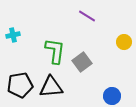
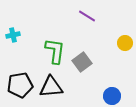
yellow circle: moved 1 px right, 1 px down
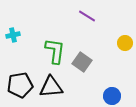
gray square: rotated 18 degrees counterclockwise
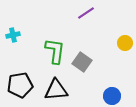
purple line: moved 1 px left, 3 px up; rotated 66 degrees counterclockwise
black triangle: moved 5 px right, 3 px down
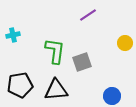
purple line: moved 2 px right, 2 px down
gray square: rotated 36 degrees clockwise
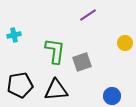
cyan cross: moved 1 px right
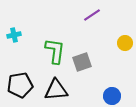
purple line: moved 4 px right
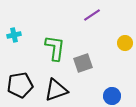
green L-shape: moved 3 px up
gray square: moved 1 px right, 1 px down
black triangle: rotated 15 degrees counterclockwise
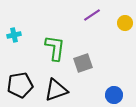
yellow circle: moved 20 px up
blue circle: moved 2 px right, 1 px up
